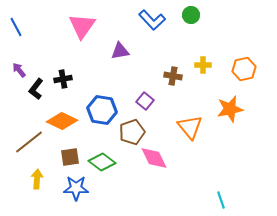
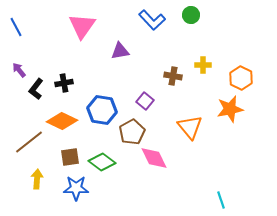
orange hexagon: moved 3 px left, 9 px down; rotated 20 degrees counterclockwise
black cross: moved 1 px right, 4 px down
brown pentagon: rotated 10 degrees counterclockwise
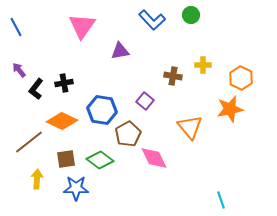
brown pentagon: moved 4 px left, 2 px down
brown square: moved 4 px left, 2 px down
green diamond: moved 2 px left, 2 px up
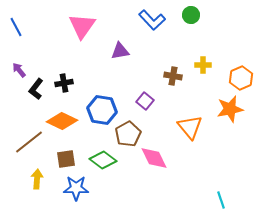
orange hexagon: rotated 10 degrees clockwise
green diamond: moved 3 px right
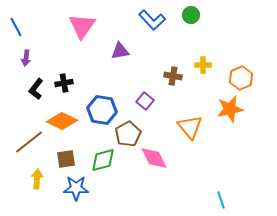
purple arrow: moved 7 px right, 12 px up; rotated 133 degrees counterclockwise
green diamond: rotated 52 degrees counterclockwise
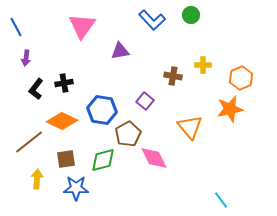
cyan line: rotated 18 degrees counterclockwise
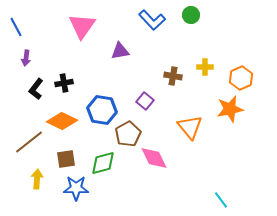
yellow cross: moved 2 px right, 2 px down
green diamond: moved 3 px down
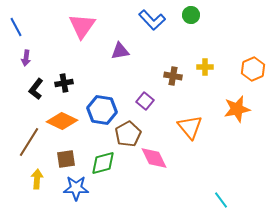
orange hexagon: moved 12 px right, 9 px up
orange star: moved 7 px right
brown line: rotated 20 degrees counterclockwise
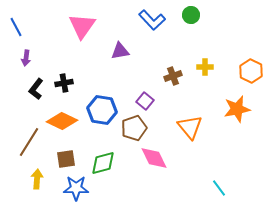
orange hexagon: moved 2 px left, 2 px down; rotated 10 degrees counterclockwise
brown cross: rotated 30 degrees counterclockwise
brown pentagon: moved 6 px right, 6 px up; rotated 10 degrees clockwise
cyan line: moved 2 px left, 12 px up
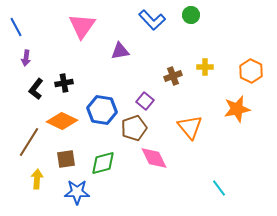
blue star: moved 1 px right, 4 px down
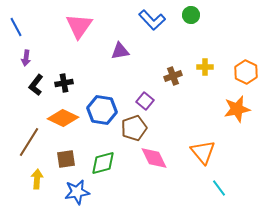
pink triangle: moved 3 px left
orange hexagon: moved 5 px left, 1 px down
black L-shape: moved 4 px up
orange diamond: moved 1 px right, 3 px up
orange triangle: moved 13 px right, 25 px down
blue star: rotated 10 degrees counterclockwise
